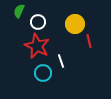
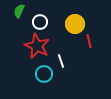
white circle: moved 2 px right
cyan circle: moved 1 px right, 1 px down
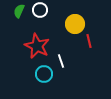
white circle: moved 12 px up
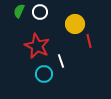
white circle: moved 2 px down
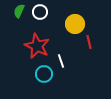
red line: moved 1 px down
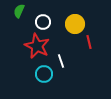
white circle: moved 3 px right, 10 px down
